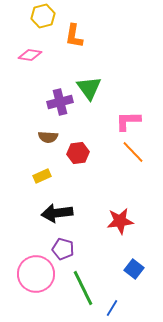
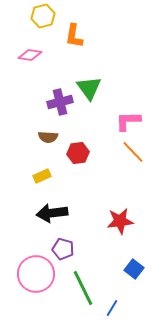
black arrow: moved 5 px left
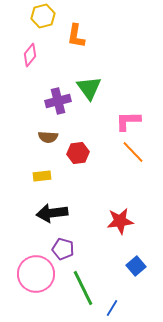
orange L-shape: moved 2 px right
pink diamond: rotated 60 degrees counterclockwise
purple cross: moved 2 px left, 1 px up
yellow rectangle: rotated 18 degrees clockwise
blue square: moved 2 px right, 3 px up; rotated 12 degrees clockwise
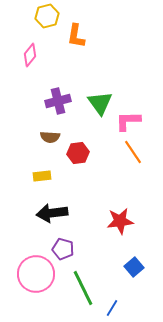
yellow hexagon: moved 4 px right
green triangle: moved 11 px right, 15 px down
brown semicircle: moved 2 px right
orange line: rotated 10 degrees clockwise
blue square: moved 2 px left, 1 px down
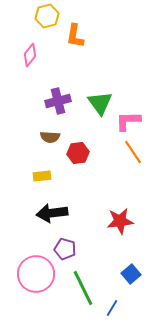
orange L-shape: moved 1 px left
purple pentagon: moved 2 px right
blue square: moved 3 px left, 7 px down
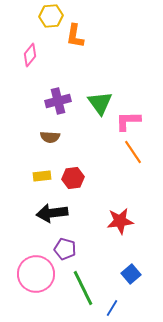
yellow hexagon: moved 4 px right; rotated 10 degrees clockwise
red hexagon: moved 5 px left, 25 px down
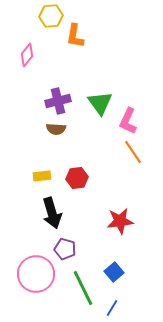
pink diamond: moved 3 px left
pink L-shape: rotated 64 degrees counterclockwise
brown semicircle: moved 6 px right, 8 px up
red hexagon: moved 4 px right
black arrow: rotated 100 degrees counterclockwise
blue square: moved 17 px left, 2 px up
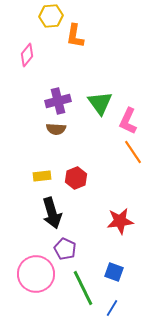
red hexagon: moved 1 px left; rotated 15 degrees counterclockwise
purple pentagon: rotated 10 degrees clockwise
blue square: rotated 30 degrees counterclockwise
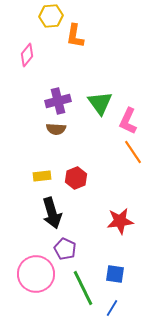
blue square: moved 1 px right, 2 px down; rotated 12 degrees counterclockwise
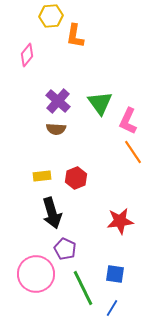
purple cross: rotated 35 degrees counterclockwise
